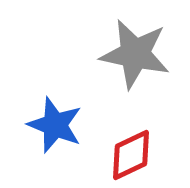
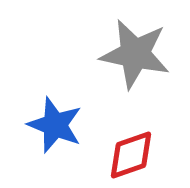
red diamond: rotated 6 degrees clockwise
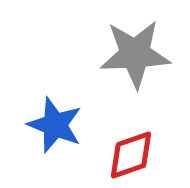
gray star: rotated 14 degrees counterclockwise
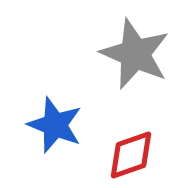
gray star: rotated 26 degrees clockwise
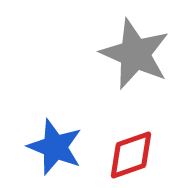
blue star: moved 22 px down
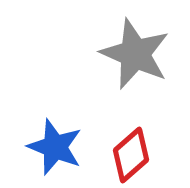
red diamond: rotated 22 degrees counterclockwise
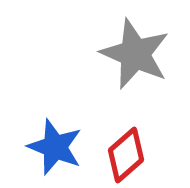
red diamond: moved 5 px left
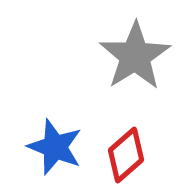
gray star: moved 2 px down; rotated 16 degrees clockwise
